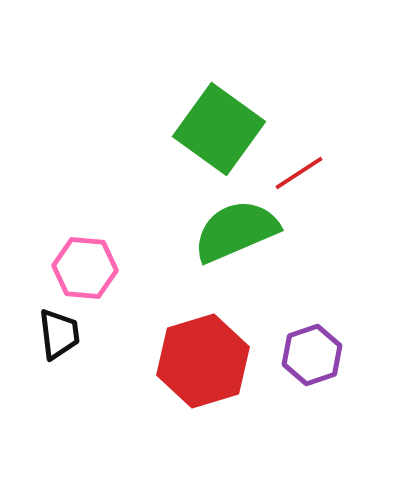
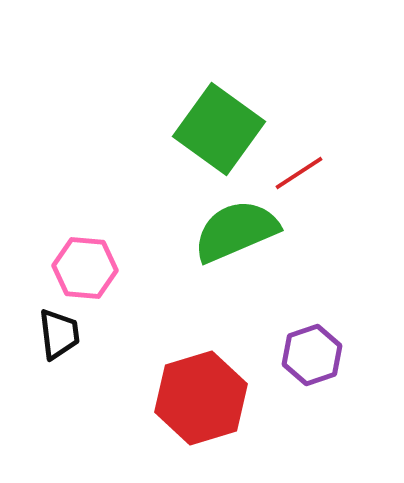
red hexagon: moved 2 px left, 37 px down
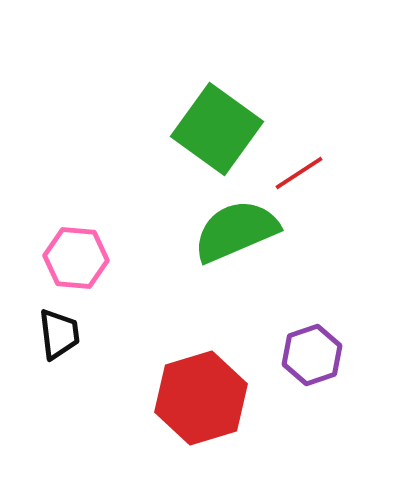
green square: moved 2 px left
pink hexagon: moved 9 px left, 10 px up
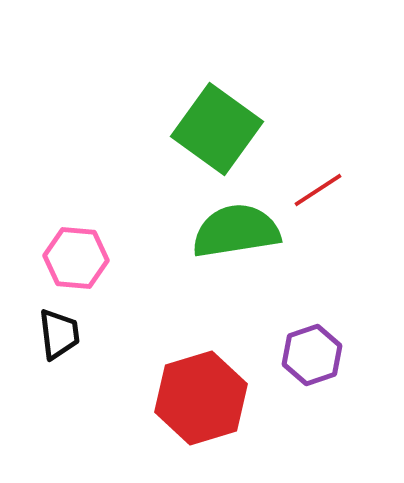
red line: moved 19 px right, 17 px down
green semicircle: rotated 14 degrees clockwise
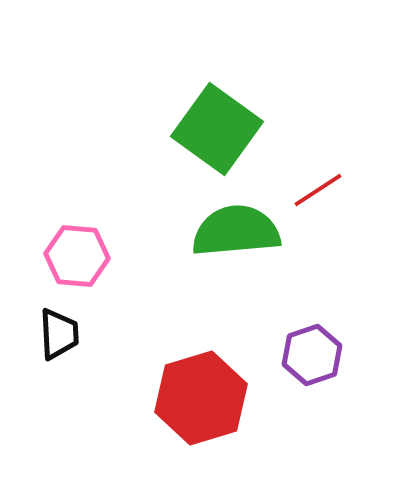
green semicircle: rotated 4 degrees clockwise
pink hexagon: moved 1 px right, 2 px up
black trapezoid: rotated 4 degrees clockwise
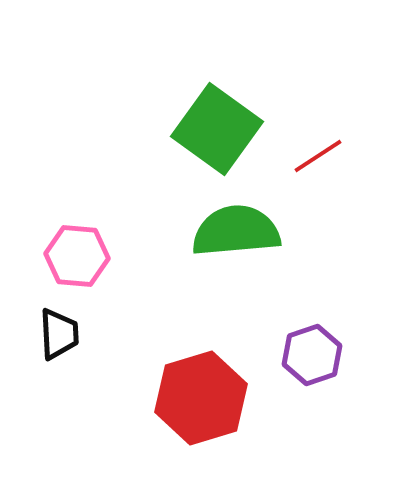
red line: moved 34 px up
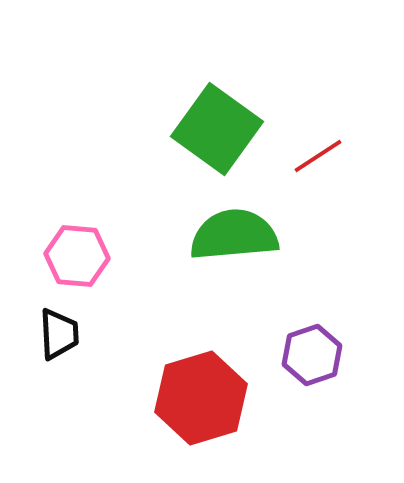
green semicircle: moved 2 px left, 4 px down
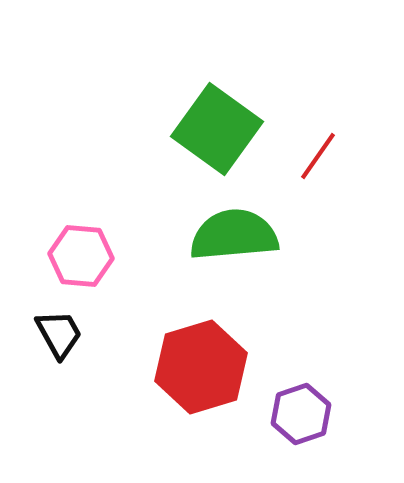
red line: rotated 22 degrees counterclockwise
pink hexagon: moved 4 px right
black trapezoid: rotated 26 degrees counterclockwise
purple hexagon: moved 11 px left, 59 px down
red hexagon: moved 31 px up
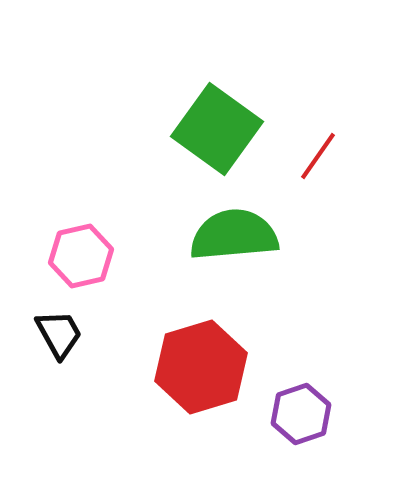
pink hexagon: rotated 18 degrees counterclockwise
